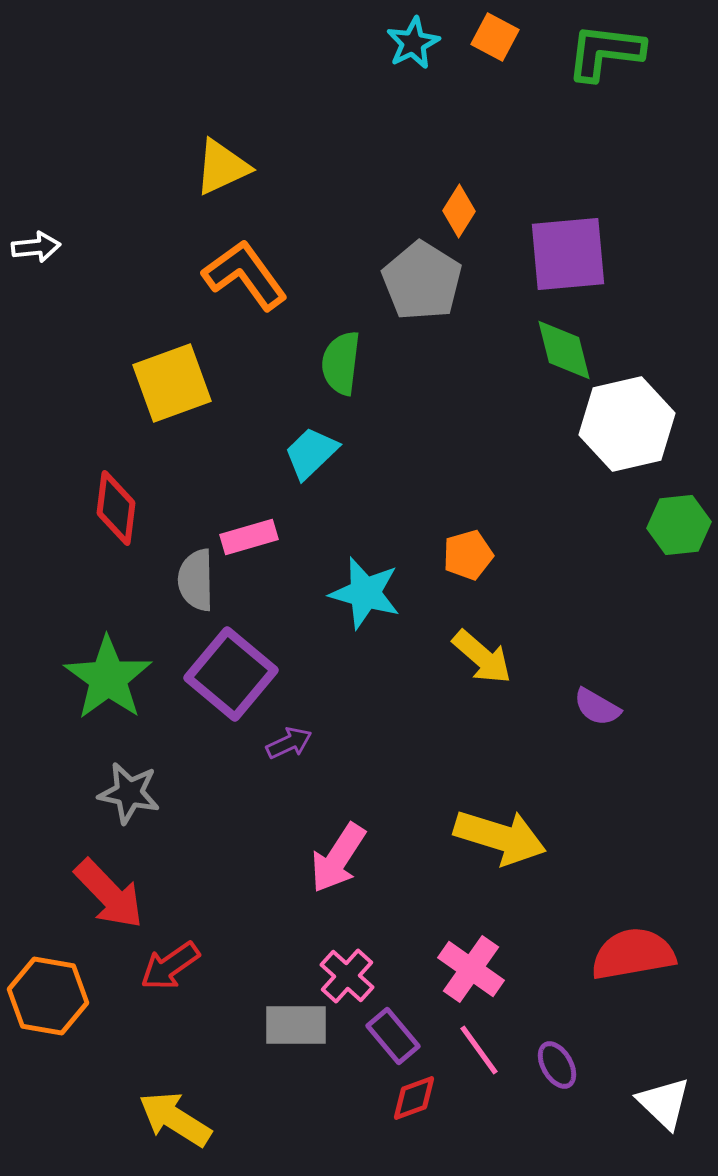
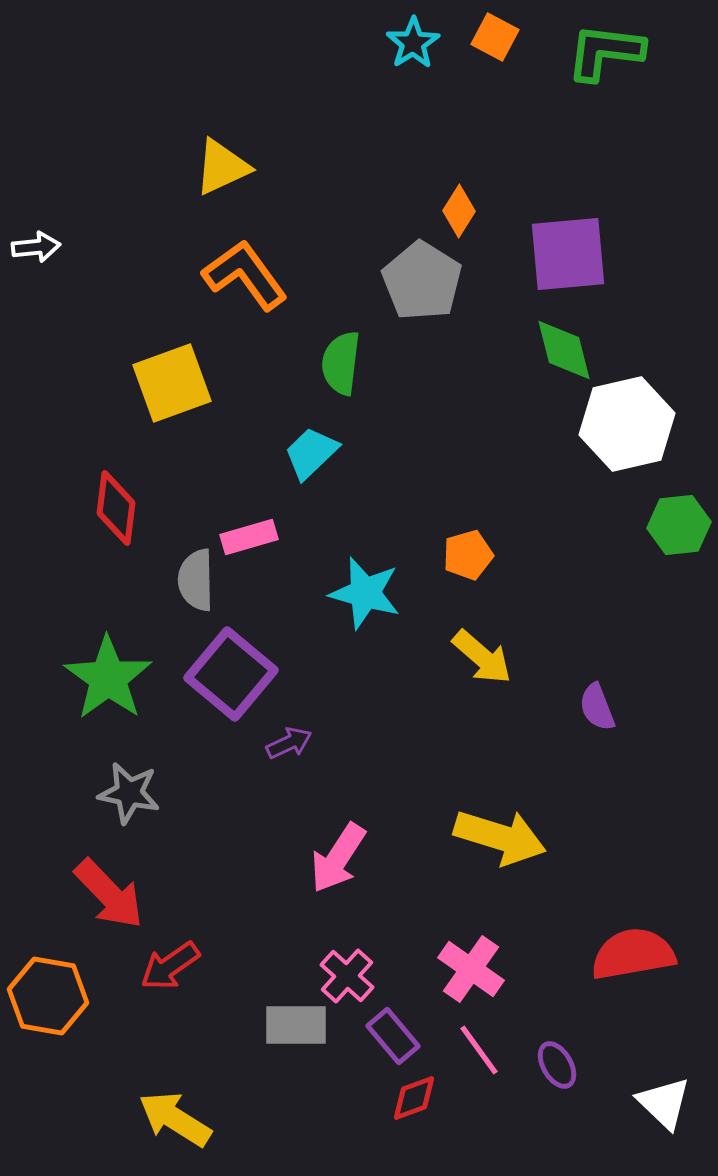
cyan star at (413, 43): rotated 6 degrees counterclockwise
purple semicircle at (597, 707): rotated 39 degrees clockwise
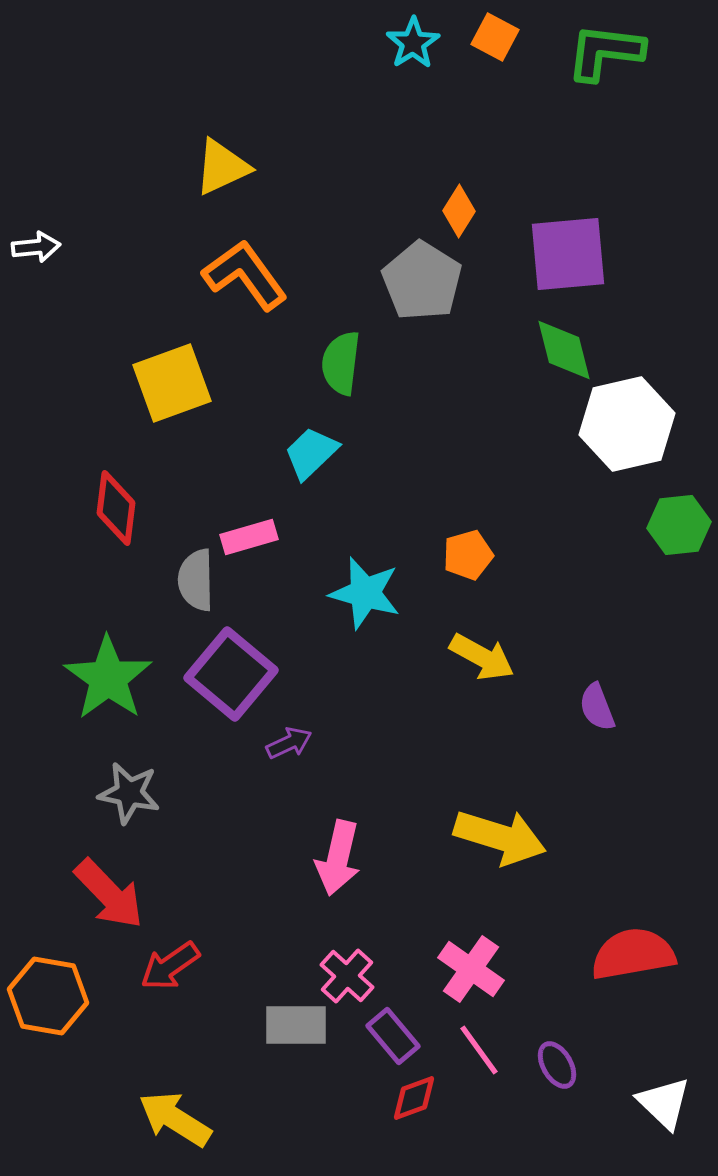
yellow arrow at (482, 657): rotated 12 degrees counterclockwise
pink arrow at (338, 858): rotated 20 degrees counterclockwise
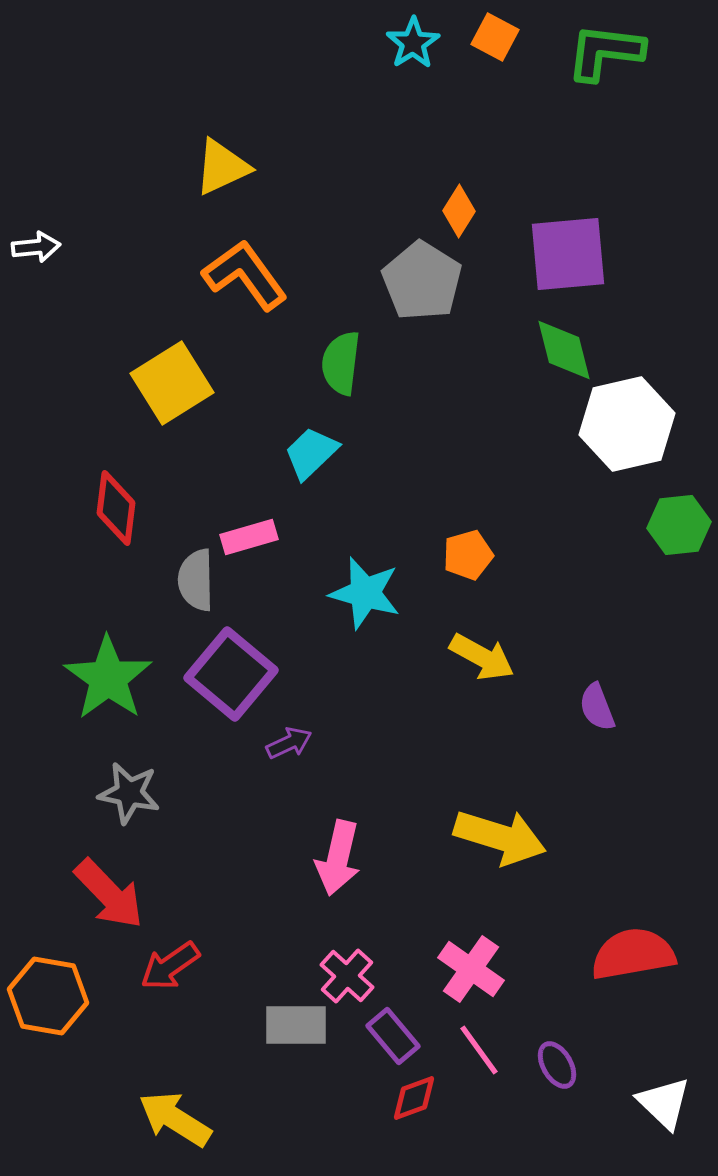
yellow square at (172, 383): rotated 12 degrees counterclockwise
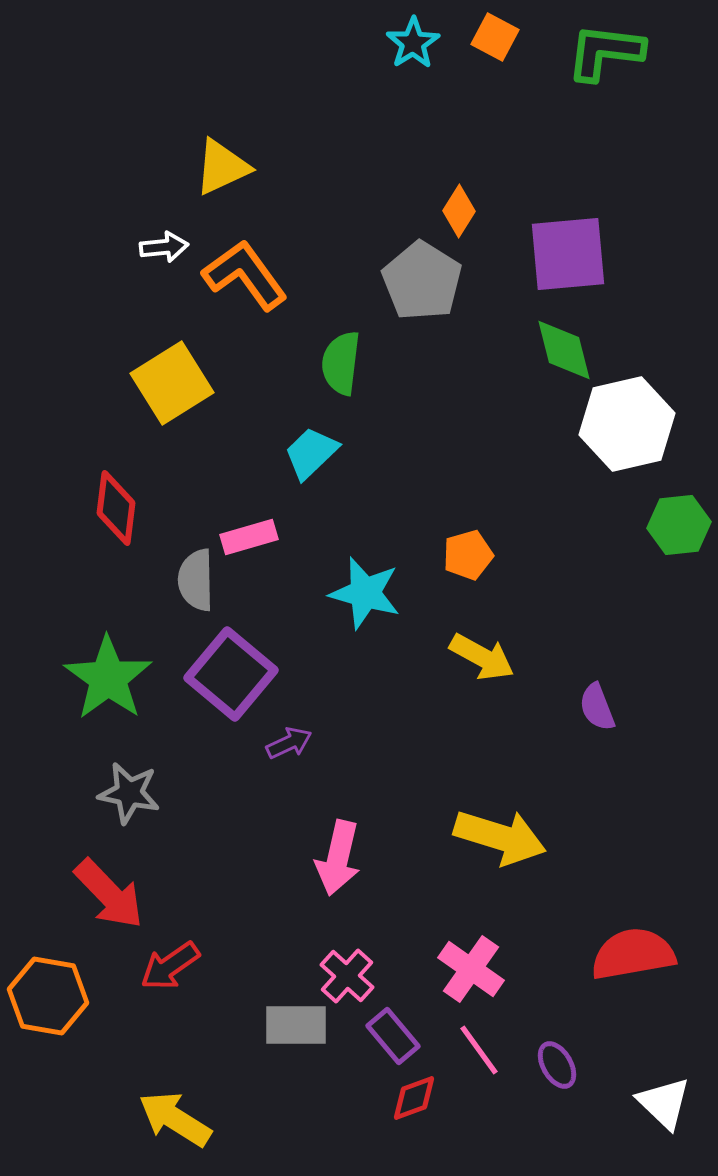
white arrow at (36, 247): moved 128 px right
